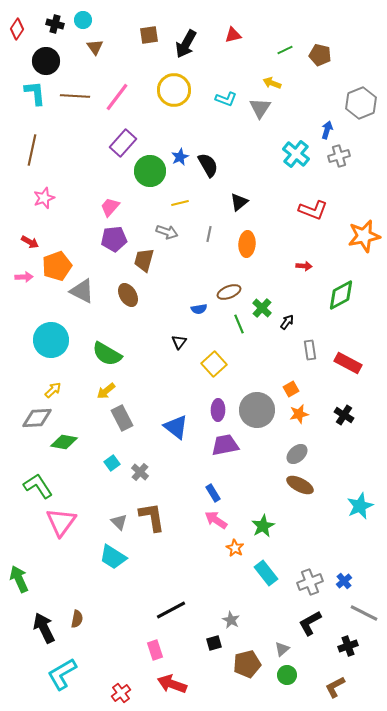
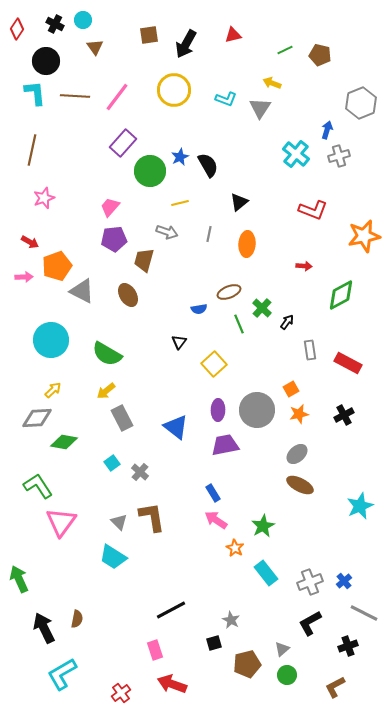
black cross at (55, 24): rotated 12 degrees clockwise
black cross at (344, 415): rotated 30 degrees clockwise
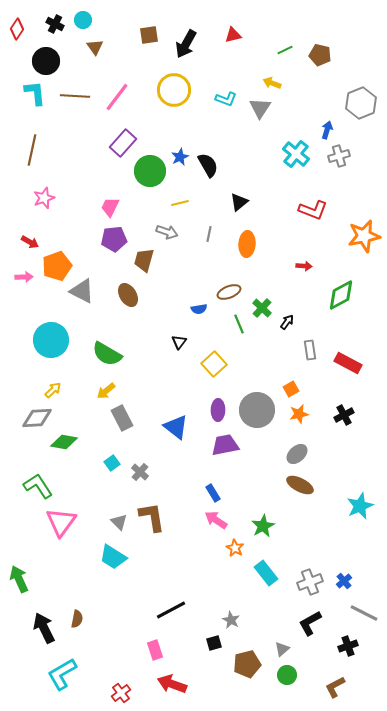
pink trapezoid at (110, 207): rotated 15 degrees counterclockwise
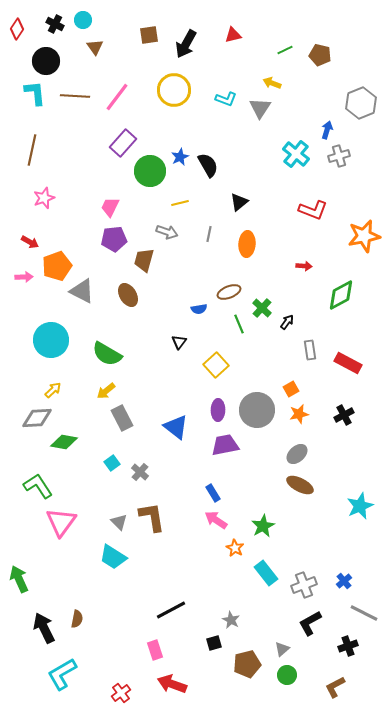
yellow square at (214, 364): moved 2 px right, 1 px down
gray cross at (310, 582): moved 6 px left, 3 px down
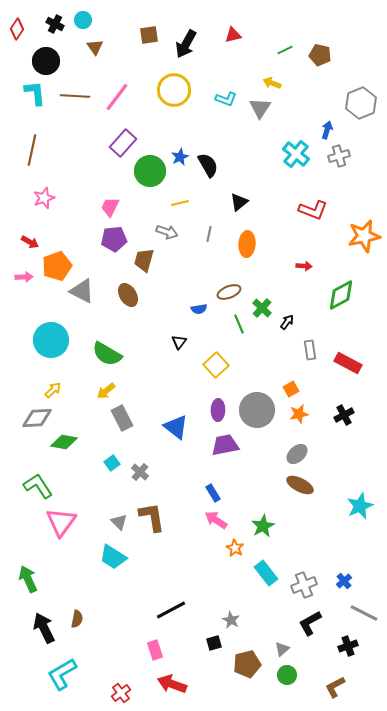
green arrow at (19, 579): moved 9 px right
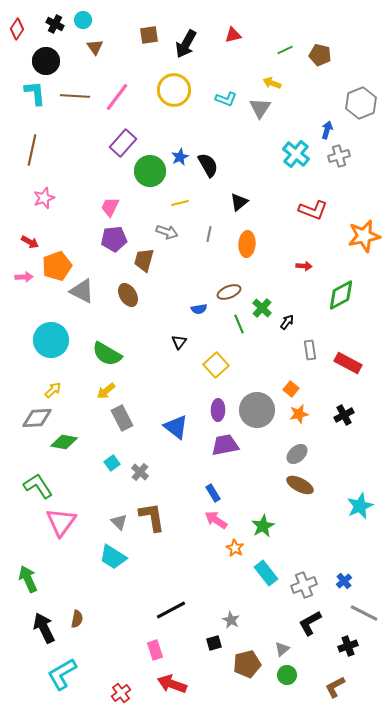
orange square at (291, 389): rotated 21 degrees counterclockwise
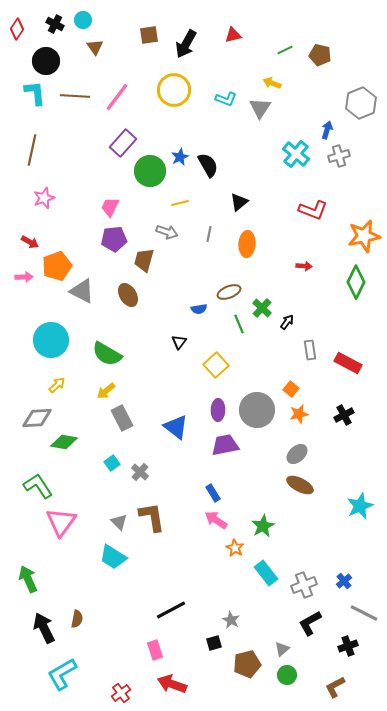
green diamond at (341, 295): moved 15 px right, 13 px up; rotated 36 degrees counterclockwise
yellow arrow at (53, 390): moved 4 px right, 5 px up
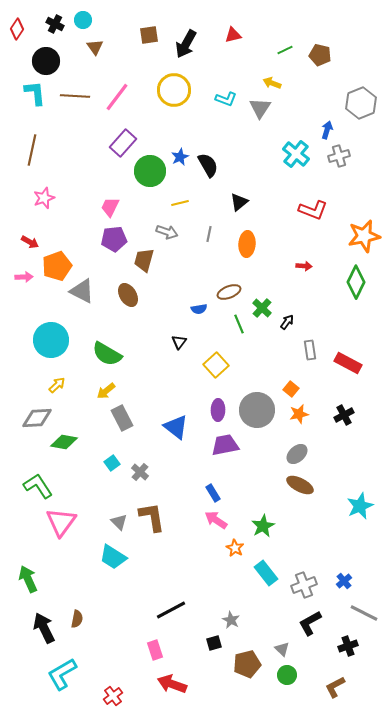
gray triangle at (282, 649): rotated 35 degrees counterclockwise
red cross at (121, 693): moved 8 px left, 3 px down
